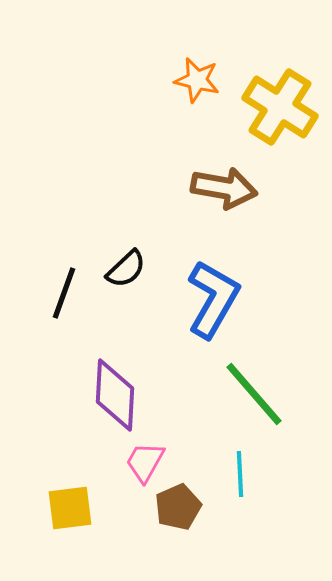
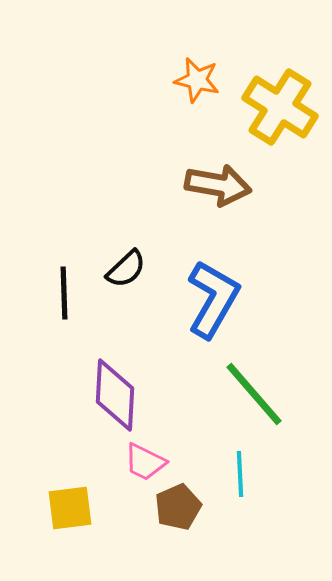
brown arrow: moved 6 px left, 3 px up
black line: rotated 22 degrees counterclockwise
pink trapezoid: rotated 93 degrees counterclockwise
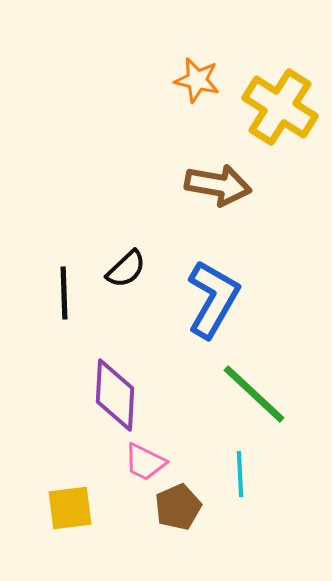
green line: rotated 6 degrees counterclockwise
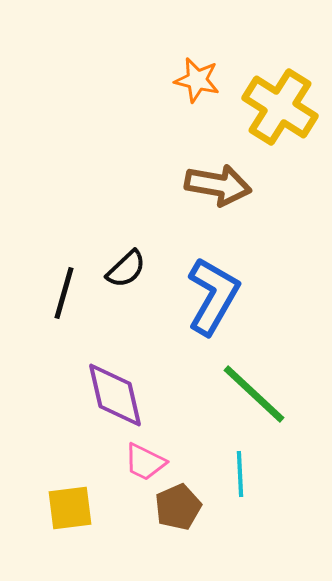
black line: rotated 18 degrees clockwise
blue L-shape: moved 3 px up
purple diamond: rotated 16 degrees counterclockwise
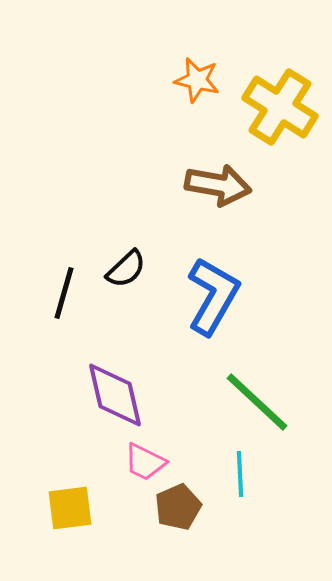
green line: moved 3 px right, 8 px down
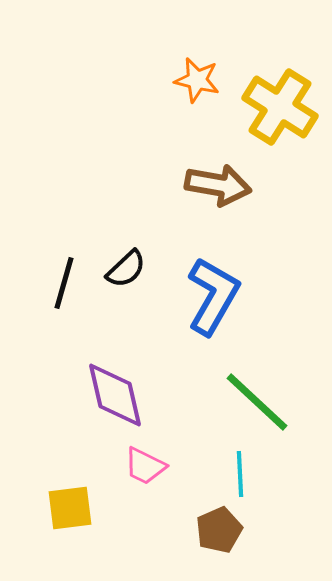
black line: moved 10 px up
pink trapezoid: moved 4 px down
brown pentagon: moved 41 px right, 23 px down
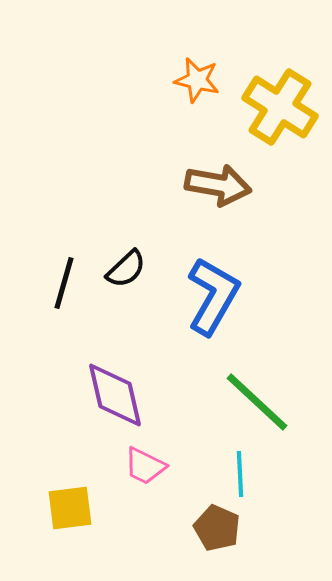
brown pentagon: moved 2 px left, 2 px up; rotated 24 degrees counterclockwise
